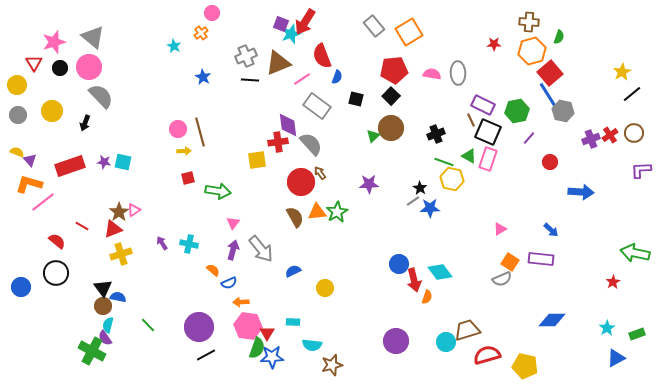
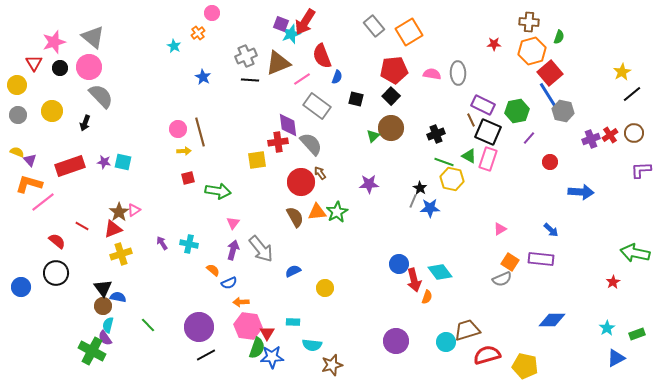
orange cross at (201, 33): moved 3 px left
gray line at (413, 201): rotated 32 degrees counterclockwise
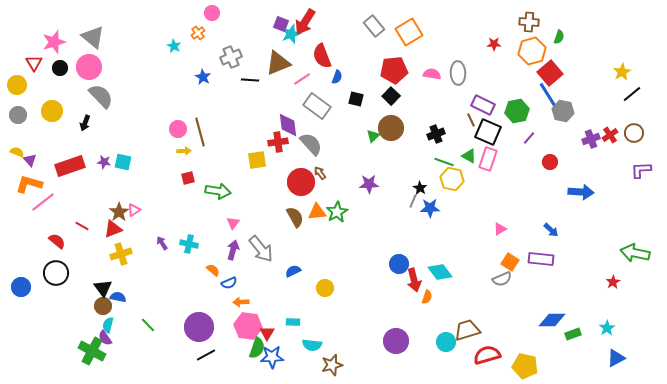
gray cross at (246, 56): moved 15 px left, 1 px down
green rectangle at (637, 334): moved 64 px left
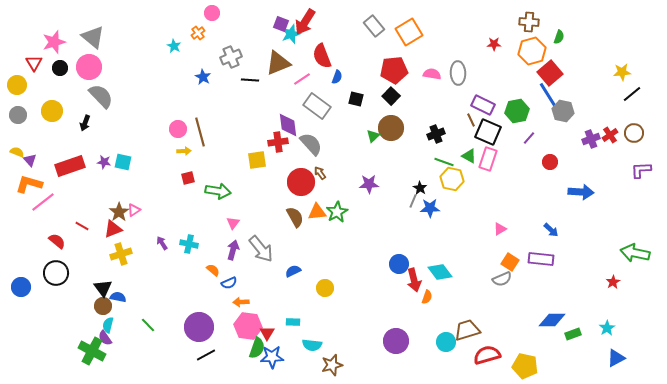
yellow star at (622, 72): rotated 24 degrees clockwise
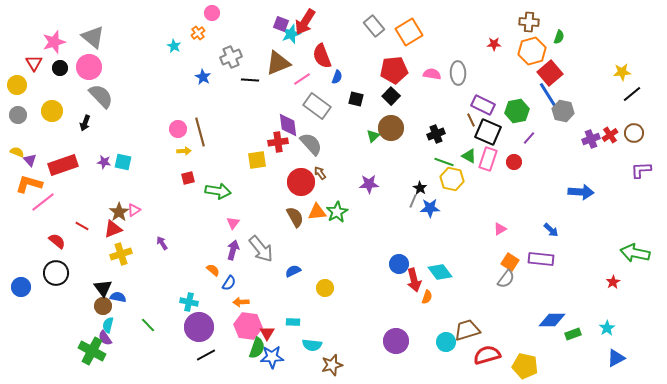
red circle at (550, 162): moved 36 px left
red rectangle at (70, 166): moved 7 px left, 1 px up
cyan cross at (189, 244): moved 58 px down
gray semicircle at (502, 279): moved 4 px right; rotated 30 degrees counterclockwise
blue semicircle at (229, 283): rotated 35 degrees counterclockwise
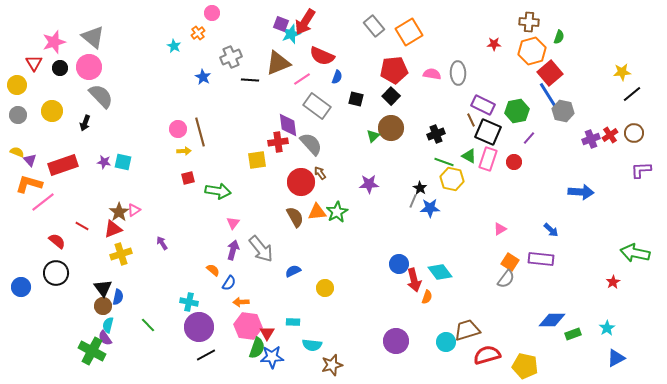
red semicircle at (322, 56): rotated 45 degrees counterclockwise
blue semicircle at (118, 297): rotated 91 degrees clockwise
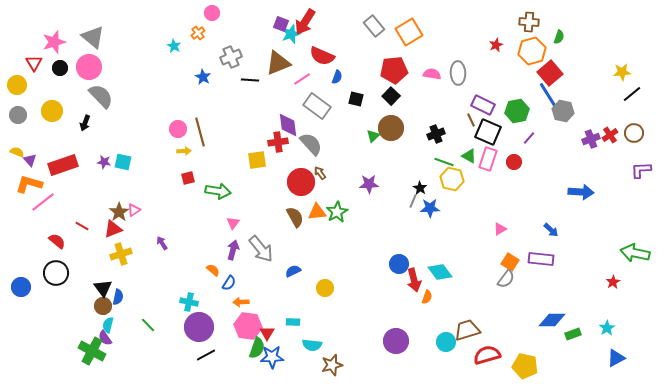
red star at (494, 44): moved 2 px right, 1 px down; rotated 24 degrees counterclockwise
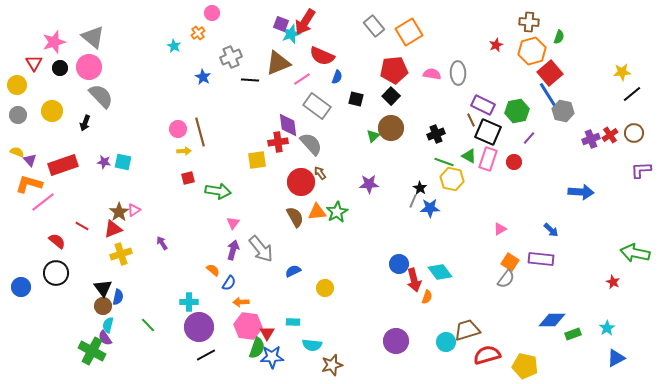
red star at (613, 282): rotated 16 degrees counterclockwise
cyan cross at (189, 302): rotated 12 degrees counterclockwise
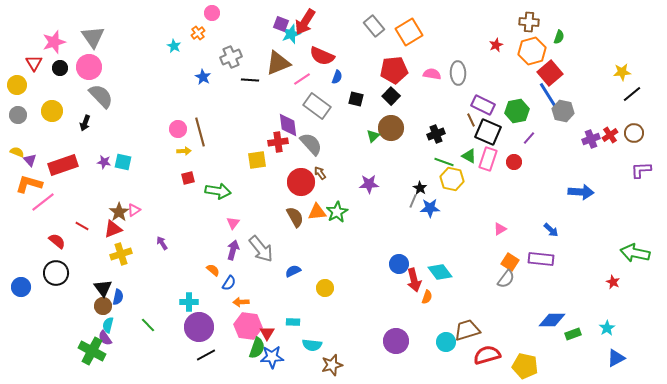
gray triangle at (93, 37): rotated 15 degrees clockwise
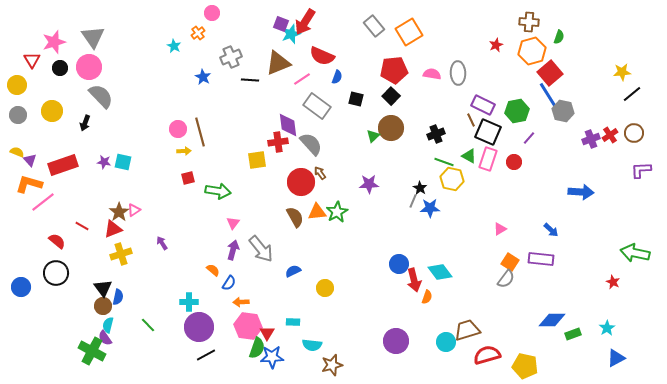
red triangle at (34, 63): moved 2 px left, 3 px up
